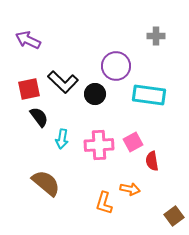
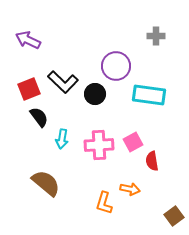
red square: rotated 10 degrees counterclockwise
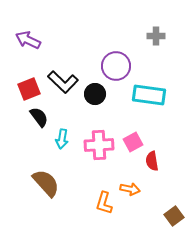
brown semicircle: rotated 8 degrees clockwise
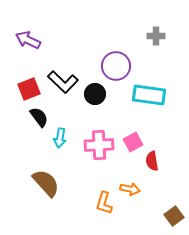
cyan arrow: moved 2 px left, 1 px up
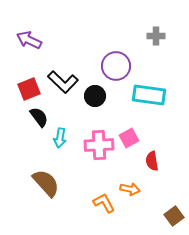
purple arrow: moved 1 px right
black circle: moved 2 px down
pink square: moved 4 px left, 4 px up
orange L-shape: rotated 135 degrees clockwise
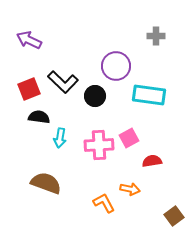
black semicircle: rotated 45 degrees counterclockwise
red semicircle: rotated 90 degrees clockwise
brown semicircle: rotated 28 degrees counterclockwise
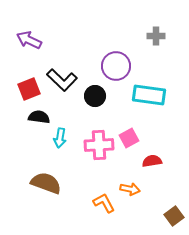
black L-shape: moved 1 px left, 2 px up
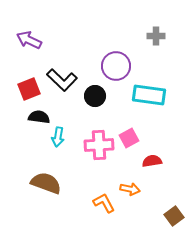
cyan arrow: moved 2 px left, 1 px up
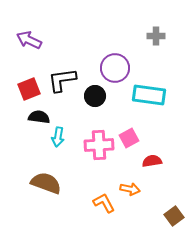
purple circle: moved 1 px left, 2 px down
black L-shape: rotated 128 degrees clockwise
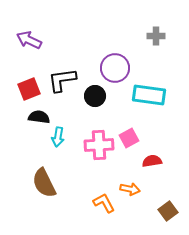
brown semicircle: moved 2 px left; rotated 136 degrees counterclockwise
brown square: moved 6 px left, 5 px up
